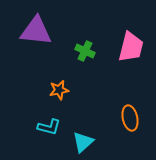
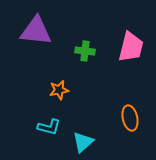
green cross: rotated 18 degrees counterclockwise
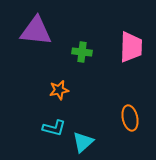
pink trapezoid: rotated 12 degrees counterclockwise
green cross: moved 3 px left, 1 px down
cyan L-shape: moved 5 px right, 1 px down
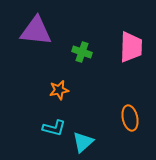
green cross: rotated 12 degrees clockwise
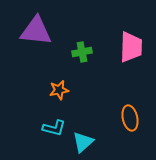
green cross: rotated 30 degrees counterclockwise
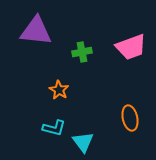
pink trapezoid: rotated 68 degrees clockwise
orange star: rotated 30 degrees counterclockwise
cyan triangle: rotated 25 degrees counterclockwise
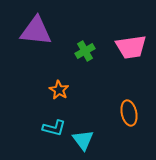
pink trapezoid: rotated 12 degrees clockwise
green cross: moved 3 px right, 1 px up; rotated 18 degrees counterclockwise
orange ellipse: moved 1 px left, 5 px up
cyan triangle: moved 2 px up
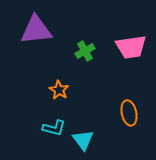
purple triangle: moved 1 px up; rotated 12 degrees counterclockwise
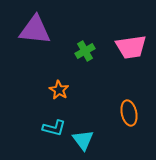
purple triangle: moved 1 px left; rotated 12 degrees clockwise
